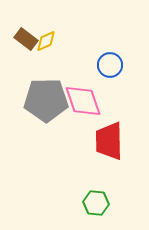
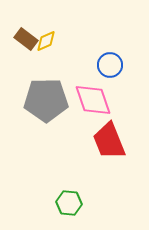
pink diamond: moved 10 px right, 1 px up
red trapezoid: rotated 21 degrees counterclockwise
green hexagon: moved 27 px left
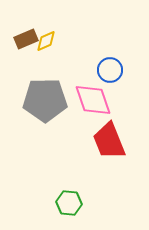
brown rectangle: rotated 60 degrees counterclockwise
blue circle: moved 5 px down
gray pentagon: moved 1 px left
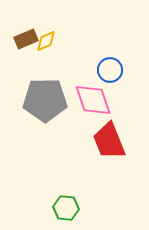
green hexagon: moved 3 px left, 5 px down
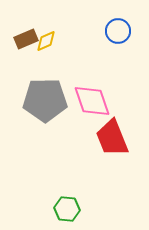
blue circle: moved 8 px right, 39 px up
pink diamond: moved 1 px left, 1 px down
red trapezoid: moved 3 px right, 3 px up
green hexagon: moved 1 px right, 1 px down
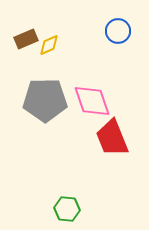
yellow diamond: moved 3 px right, 4 px down
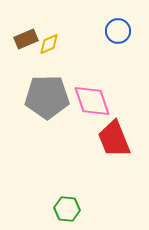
yellow diamond: moved 1 px up
gray pentagon: moved 2 px right, 3 px up
red trapezoid: moved 2 px right, 1 px down
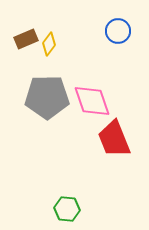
yellow diamond: rotated 30 degrees counterclockwise
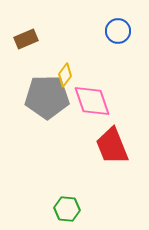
yellow diamond: moved 16 px right, 31 px down
red trapezoid: moved 2 px left, 7 px down
